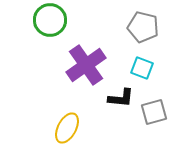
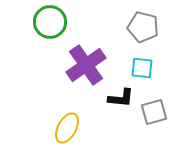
green circle: moved 2 px down
cyan square: rotated 15 degrees counterclockwise
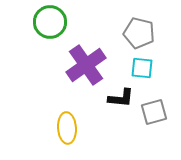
gray pentagon: moved 4 px left, 6 px down
yellow ellipse: rotated 32 degrees counterclockwise
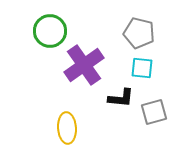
green circle: moved 9 px down
purple cross: moved 2 px left
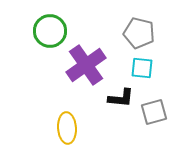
purple cross: moved 2 px right
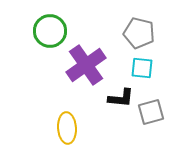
gray square: moved 3 px left
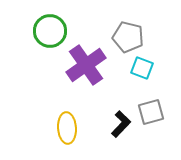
gray pentagon: moved 11 px left, 4 px down
cyan square: rotated 15 degrees clockwise
black L-shape: moved 26 px down; rotated 52 degrees counterclockwise
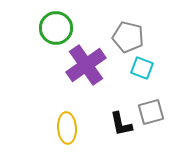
green circle: moved 6 px right, 3 px up
black L-shape: rotated 124 degrees clockwise
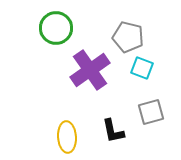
purple cross: moved 4 px right, 5 px down
black L-shape: moved 8 px left, 7 px down
yellow ellipse: moved 9 px down
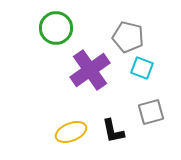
yellow ellipse: moved 4 px right, 5 px up; rotated 72 degrees clockwise
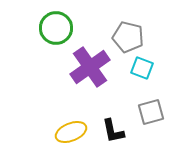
purple cross: moved 3 px up
